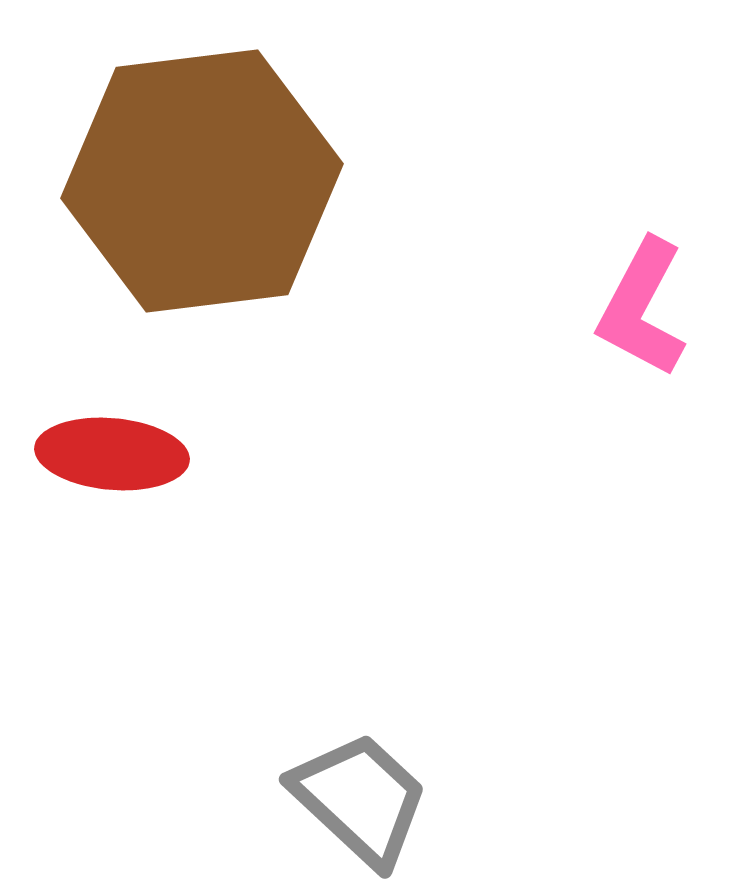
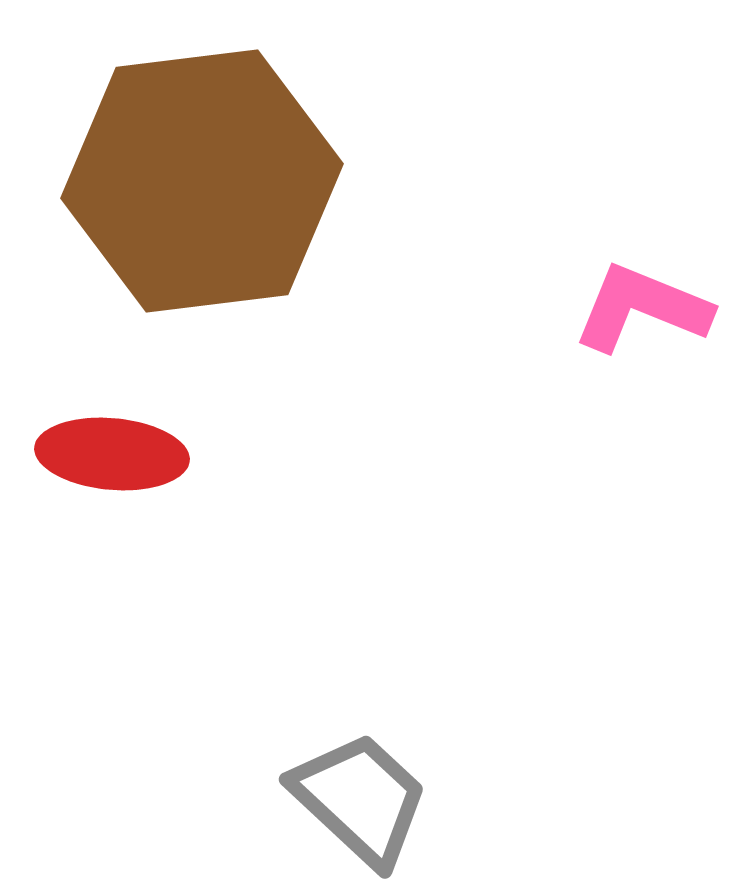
pink L-shape: rotated 84 degrees clockwise
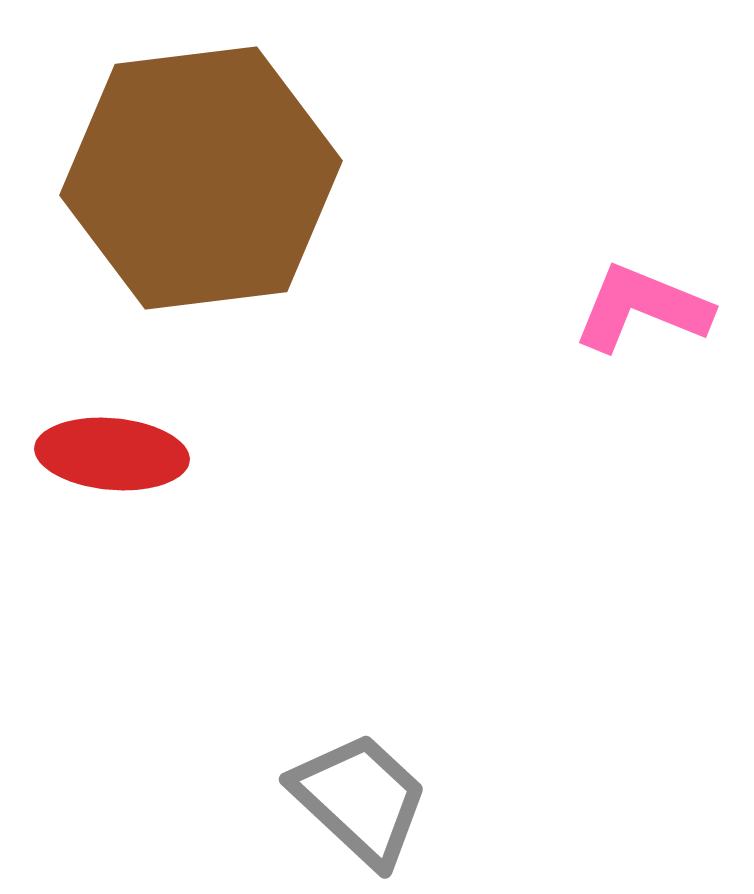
brown hexagon: moved 1 px left, 3 px up
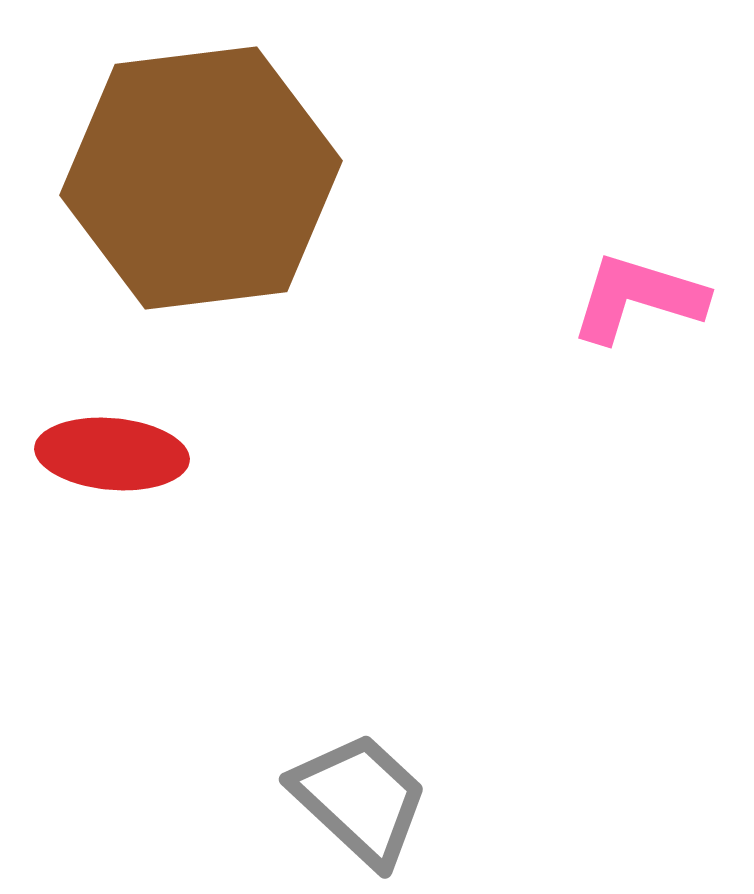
pink L-shape: moved 4 px left, 10 px up; rotated 5 degrees counterclockwise
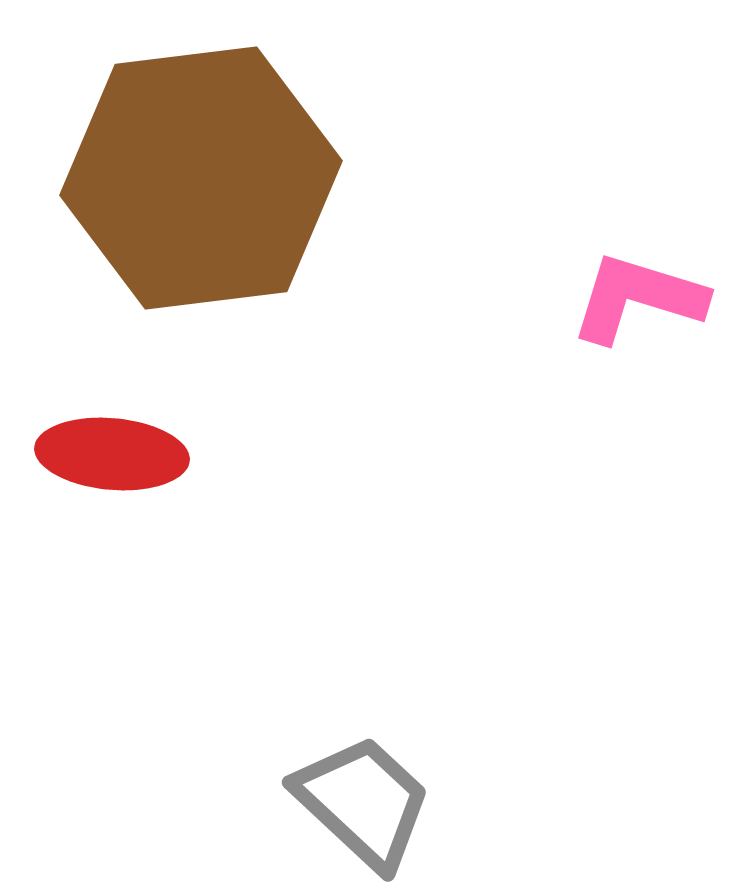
gray trapezoid: moved 3 px right, 3 px down
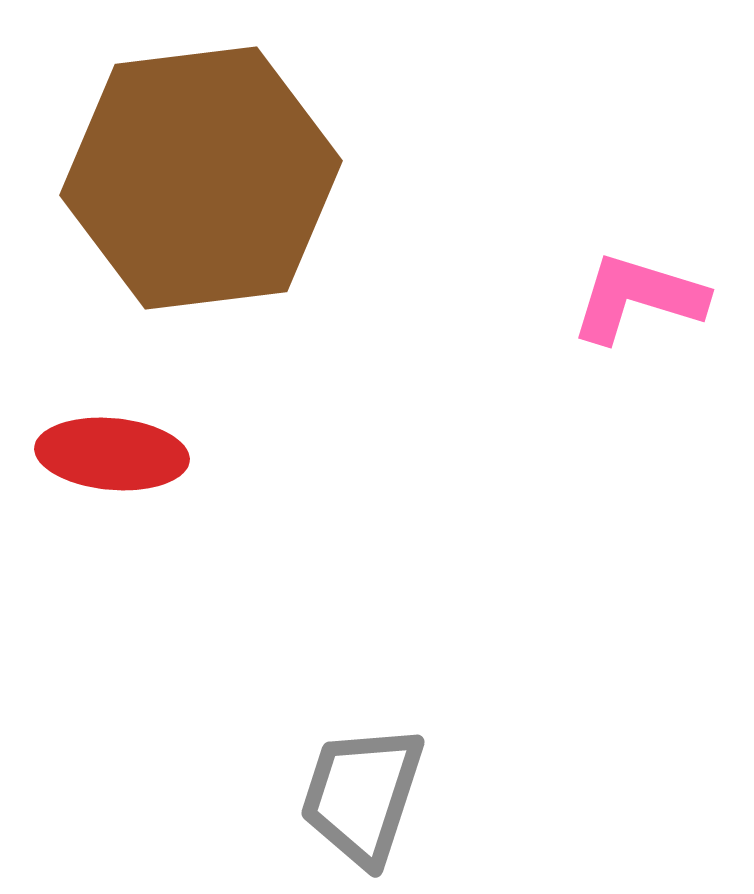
gray trapezoid: moved 1 px left, 7 px up; rotated 115 degrees counterclockwise
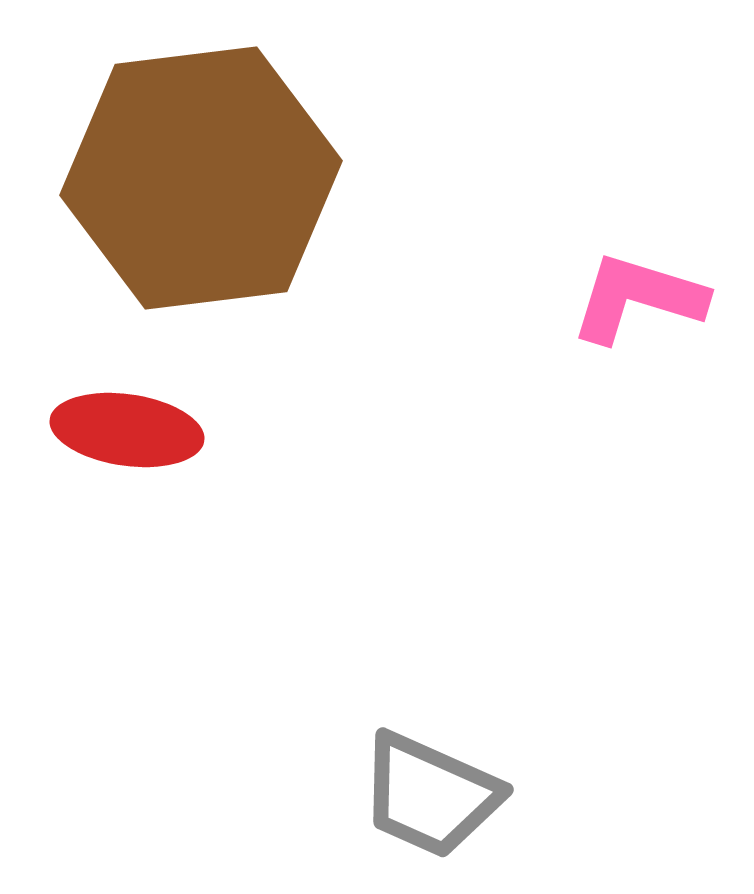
red ellipse: moved 15 px right, 24 px up; rotated 3 degrees clockwise
gray trapezoid: moved 68 px right; rotated 84 degrees counterclockwise
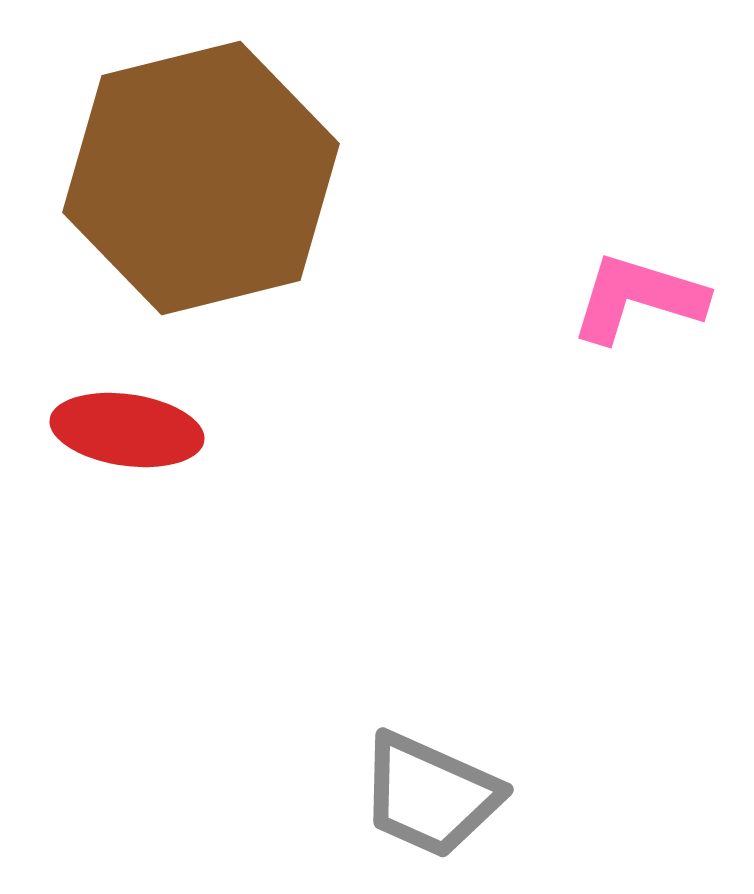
brown hexagon: rotated 7 degrees counterclockwise
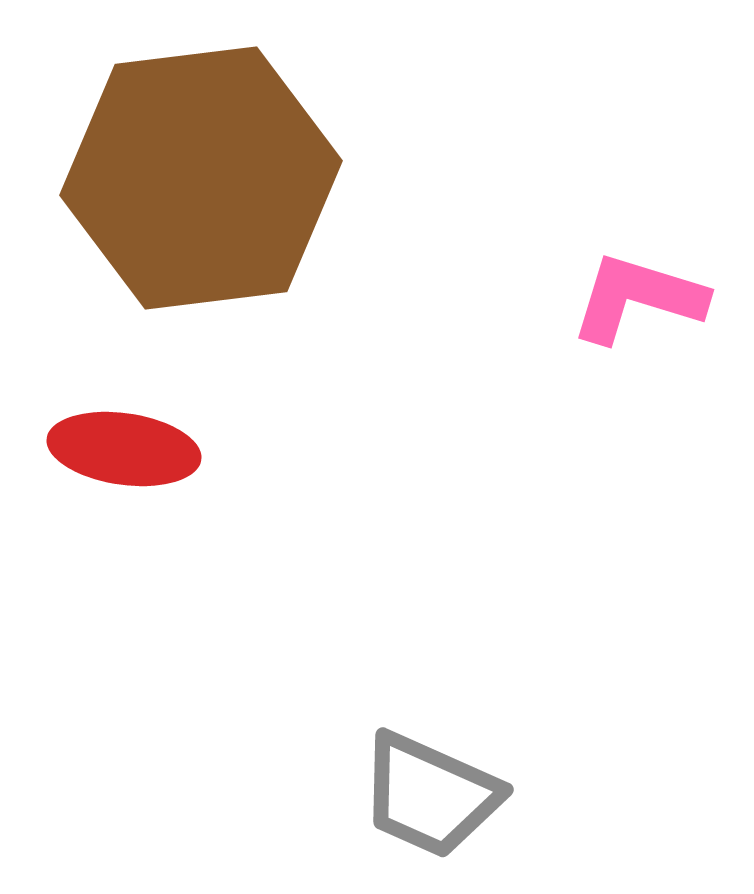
brown hexagon: rotated 7 degrees clockwise
red ellipse: moved 3 px left, 19 px down
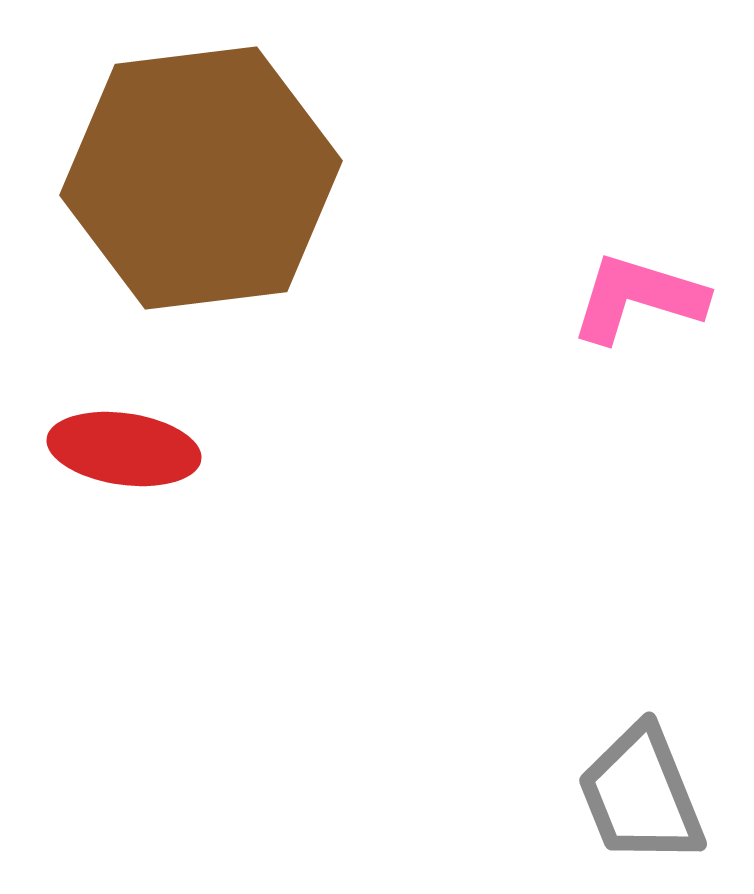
gray trapezoid: moved 211 px right; rotated 44 degrees clockwise
